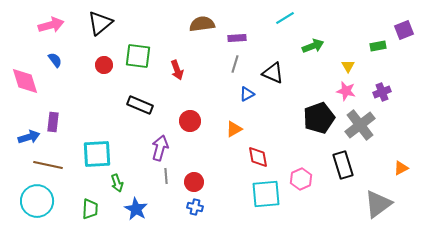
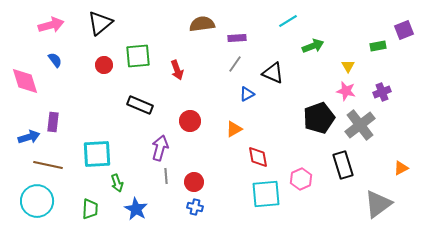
cyan line at (285, 18): moved 3 px right, 3 px down
green square at (138, 56): rotated 12 degrees counterclockwise
gray line at (235, 64): rotated 18 degrees clockwise
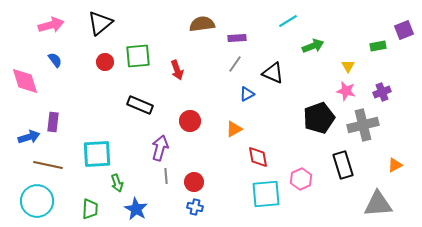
red circle at (104, 65): moved 1 px right, 3 px up
gray cross at (360, 125): moved 3 px right; rotated 24 degrees clockwise
orange triangle at (401, 168): moved 6 px left, 3 px up
gray triangle at (378, 204): rotated 32 degrees clockwise
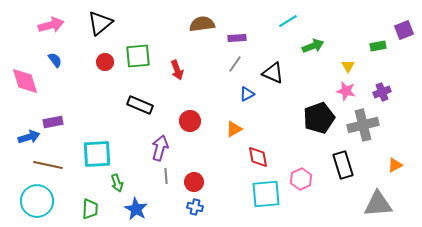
purple rectangle at (53, 122): rotated 72 degrees clockwise
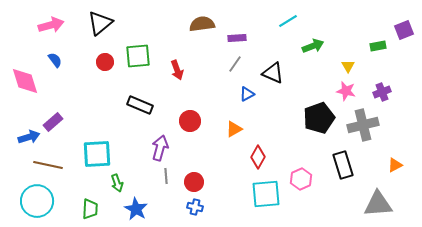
purple rectangle at (53, 122): rotated 30 degrees counterclockwise
red diamond at (258, 157): rotated 40 degrees clockwise
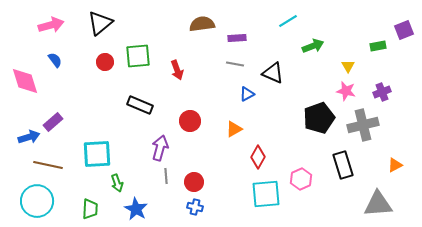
gray line at (235, 64): rotated 66 degrees clockwise
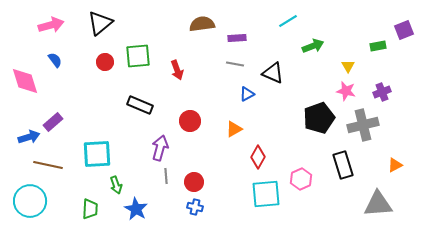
green arrow at (117, 183): moved 1 px left, 2 px down
cyan circle at (37, 201): moved 7 px left
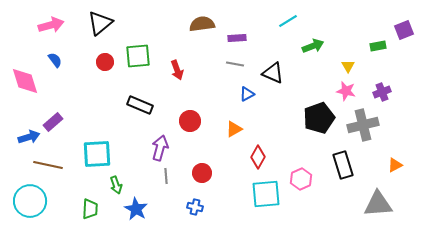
red circle at (194, 182): moved 8 px right, 9 px up
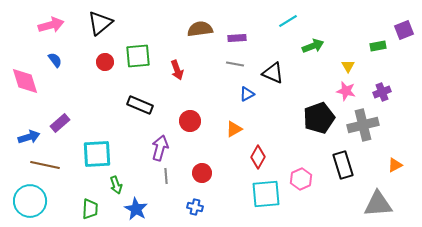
brown semicircle at (202, 24): moved 2 px left, 5 px down
purple rectangle at (53, 122): moved 7 px right, 1 px down
brown line at (48, 165): moved 3 px left
